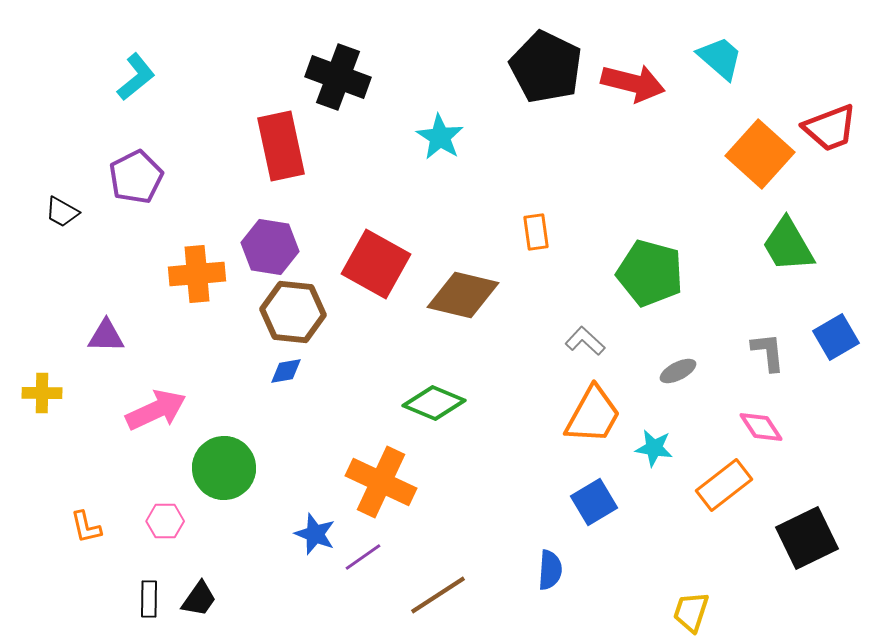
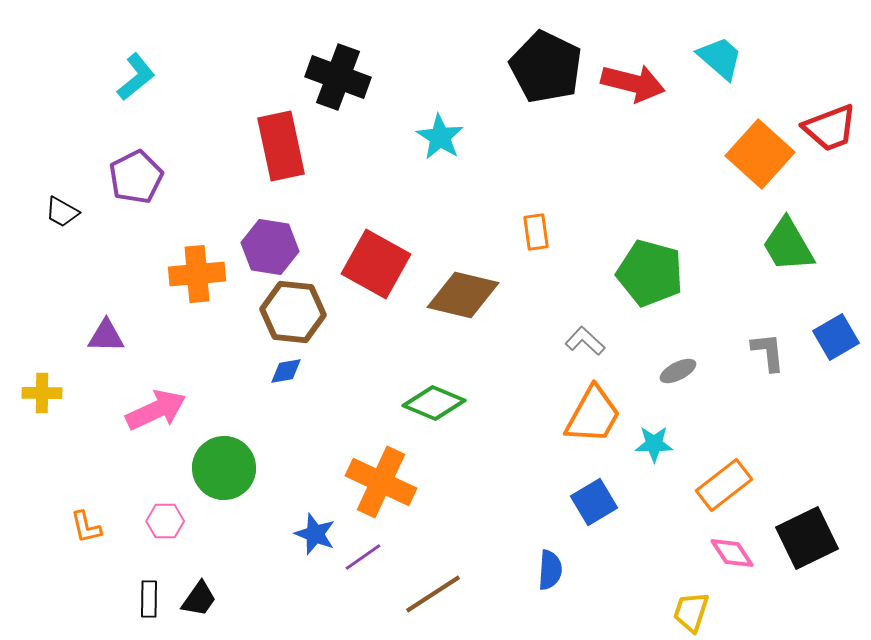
pink diamond at (761, 427): moved 29 px left, 126 px down
cyan star at (654, 448): moved 4 px up; rotated 9 degrees counterclockwise
brown line at (438, 595): moved 5 px left, 1 px up
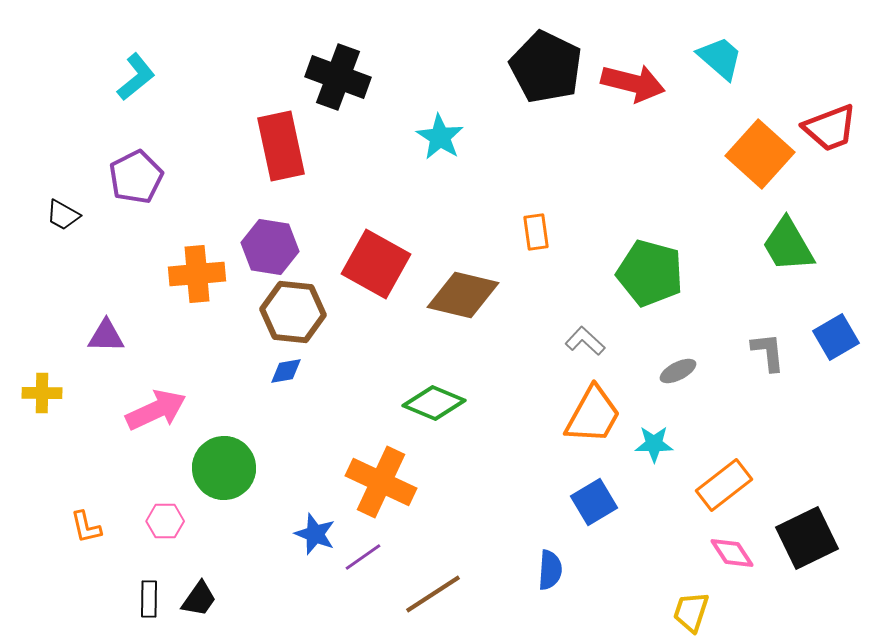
black trapezoid at (62, 212): moved 1 px right, 3 px down
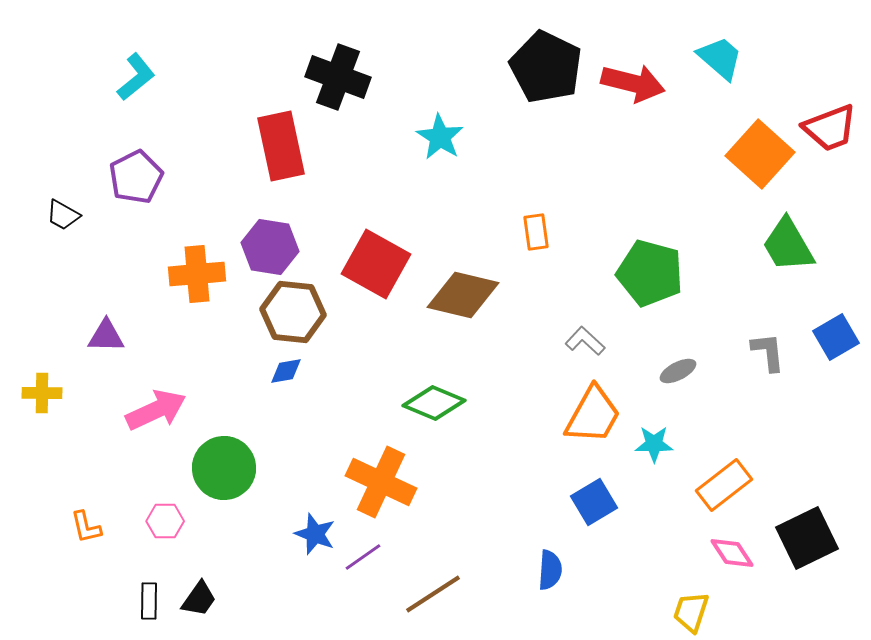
black rectangle at (149, 599): moved 2 px down
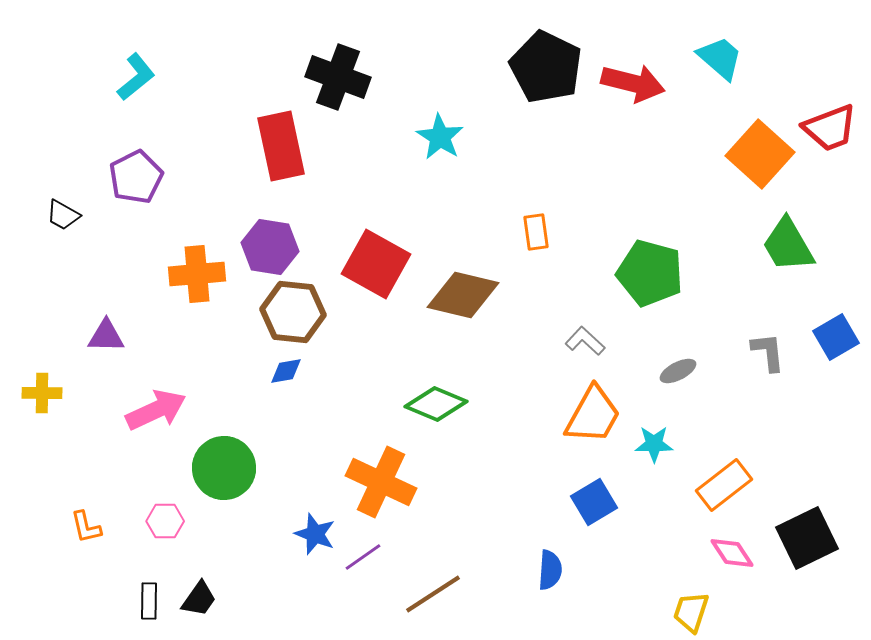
green diamond at (434, 403): moved 2 px right, 1 px down
